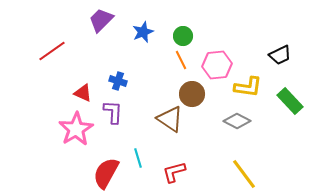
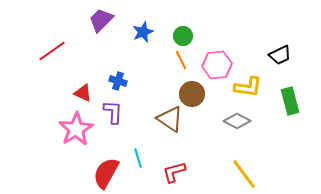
green rectangle: rotated 28 degrees clockwise
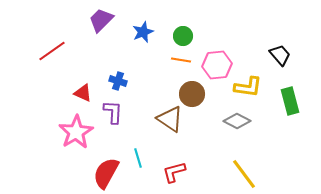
black trapezoid: rotated 105 degrees counterclockwise
orange line: rotated 54 degrees counterclockwise
pink star: moved 3 px down
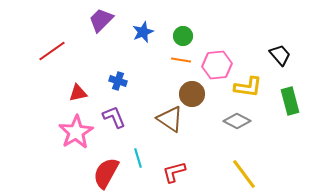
red triangle: moved 5 px left; rotated 36 degrees counterclockwise
purple L-shape: moved 1 px right, 5 px down; rotated 25 degrees counterclockwise
